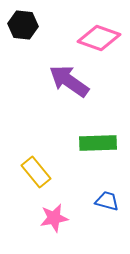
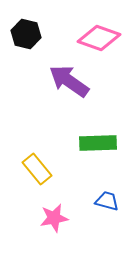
black hexagon: moved 3 px right, 9 px down; rotated 8 degrees clockwise
yellow rectangle: moved 1 px right, 3 px up
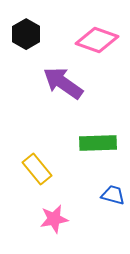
black hexagon: rotated 16 degrees clockwise
pink diamond: moved 2 px left, 2 px down
purple arrow: moved 6 px left, 2 px down
blue trapezoid: moved 6 px right, 6 px up
pink star: moved 1 px down
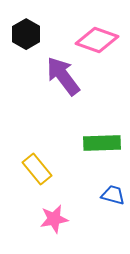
purple arrow: moved 7 px up; rotated 18 degrees clockwise
green rectangle: moved 4 px right
